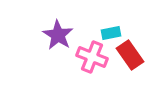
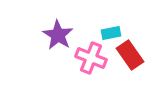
pink cross: moved 1 px left, 1 px down
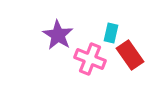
cyan rectangle: rotated 66 degrees counterclockwise
pink cross: moved 1 px left, 1 px down
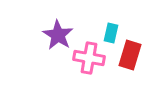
red rectangle: rotated 52 degrees clockwise
pink cross: moved 1 px left, 1 px up; rotated 12 degrees counterclockwise
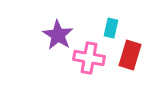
cyan rectangle: moved 5 px up
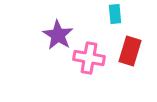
cyan rectangle: moved 4 px right, 14 px up; rotated 18 degrees counterclockwise
red rectangle: moved 4 px up
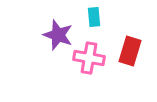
cyan rectangle: moved 21 px left, 3 px down
purple star: rotated 12 degrees counterclockwise
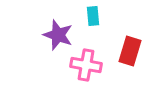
cyan rectangle: moved 1 px left, 1 px up
pink cross: moved 3 px left, 7 px down
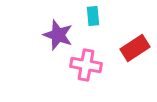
red rectangle: moved 5 px right, 3 px up; rotated 40 degrees clockwise
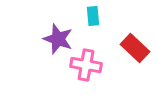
purple star: moved 4 px down
red rectangle: rotated 76 degrees clockwise
